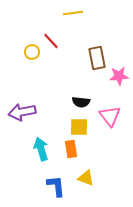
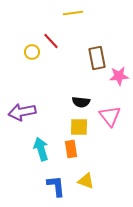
yellow triangle: moved 3 px down
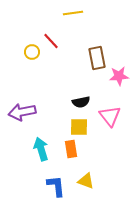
black semicircle: rotated 18 degrees counterclockwise
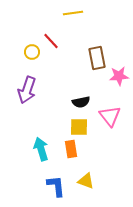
purple arrow: moved 5 px right, 22 px up; rotated 60 degrees counterclockwise
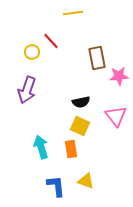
pink triangle: moved 6 px right
yellow square: moved 1 px right, 1 px up; rotated 24 degrees clockwise
cyan arrow: moved 2 px up
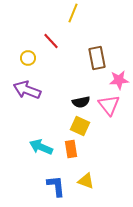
yellow line: rotated 60 degrees counterclockwise
yellow circle: moved 4 px left, 6 px down
pink star: moved 4 px down
purple arrow: rotated 92 degrees clockwise
pink triangle: moved 7 px left, 11 px up
cyan arrow: rotated 50 degrees counterclockwise
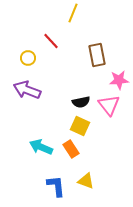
brown rectangle: moved 3 px up
orange rectangle: rotated 24 degrees counterclockwise
